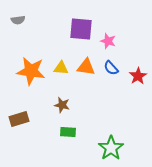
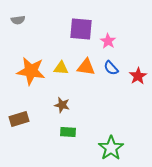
pink star: rotated 14 degrees clockwise
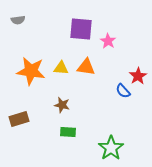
blue semicircle: moved 12 px right, 23 px down
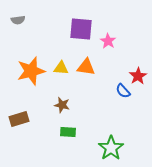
orange star: rotated 24 degrees counterclockwise
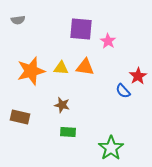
orange triangle: moved 1 px left
brown rectangle: moved 1 px right, 2 px up; rotated 30 degrees clockwise
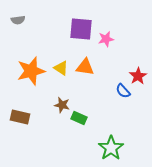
pink star: moved 2 px left, 2 px up; rotated 28 degrees clockwise
yellow triangle: rotated 28 degrees clockwise
green rectangle: moved 11 px right, 14 px up; rotated 21 degrees clockwise
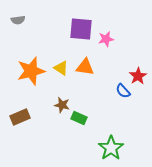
brown rectangle: rotated 36 degrees counterclockwise
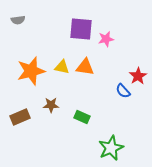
yellow triangle: moved 1 px right, 1 px up; rotated 21 degrees counterclockwise
brown star: moved 11 px left; rotated 14 degrees counterclockwise
green rectangle: moved 3 px right, 1 px up
green star: rotated 10 degrees clockwise
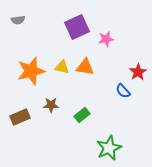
purple square: moved 4 px left, 2 px up; rotated 30 degrees counterclockwise
red star: moved 4 px up
green rectangle: moved 2 px up; rotated 63 degrees counterclockwise
green star: moved 2 px left
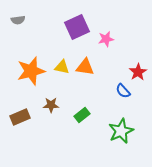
green star: moved 12 px right, 17 px up
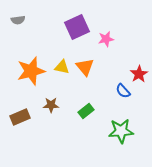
orange triangle: rotated 42 degrees clockwise
red star: moved 1 px right, 2 px down
green rectangle: moved 4 px right, 4 px up
green star: rotated 20 degrees clockwise
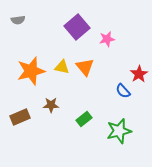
purple square: rotated 15 degrees counterclockwise
pink star: moved 1 px right
green rectangle: moved 2 px left, 8 px down
green star: moved 2 px left; rotated 10 degrees counterclockwise
